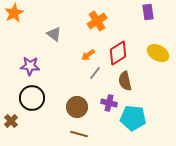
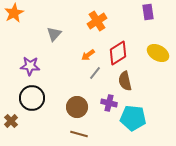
gray triangle: rotated 35 degrees clockwise
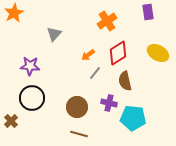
orange cross: moved 10 px right
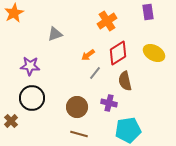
gray triangle: moved 1 px right; rotated 28 degrees clockwise
yellow ellipse: moved 4 px left
cyan pentagon: moved 5 px left, 12 px down; rotated 15 degrees counterclockwise
